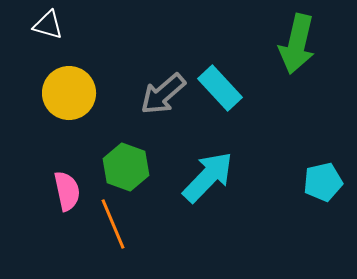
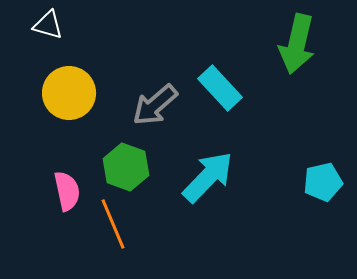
gray arrow: moved 8 px left, 11 px down
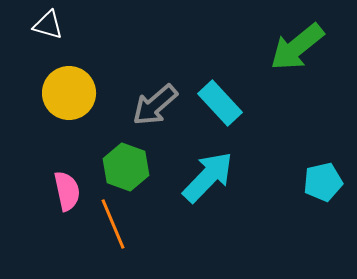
green arrow: moved 3 px down; rotated 38 degrees clockwise
cyan rectangle: moved 15 px down
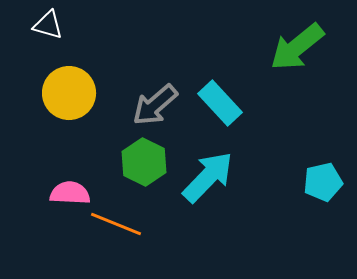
green hexagon: moved 18 px right, 5 px up; rotated 6 degrees clockwise
pink semicircle: moved 3 px right, 2 px down; rotated 75 degrees counterclockwise
orange line: moved 3 px right; rotated 45 degrees counterclockwise
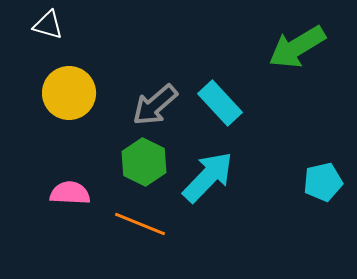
green arrow: rotated 8 degrees clockwise
orange line: moved 24 px right
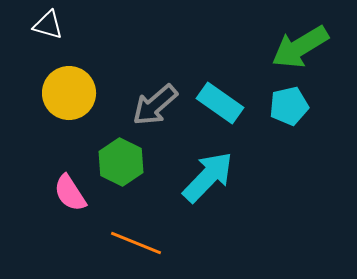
green arrow: moved 3 px right
cyan rectangle: rotated 12 degrees counterclockwise
green hexagon: moved 23 px left
cyan pentagon: moved 34 px left, 76 px up
pink semicircle: rotated 126 degrees counterclockwise
orange line: moved 4 px left, 19 px down
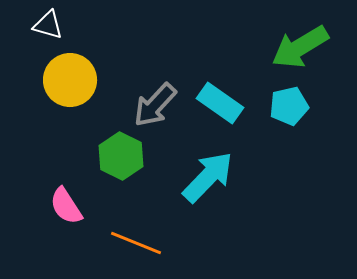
yellow circle: moved 1 px right, 13 px up
gray arrow: rotated 6 degrees counterclockwise
green hexagon: moved 6 px up
pink semicircle: moved 4 px left, 13 px down
